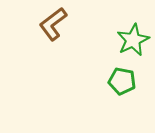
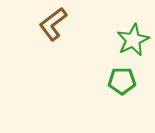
green pentagon: rotated 12 degrees counterclockwise
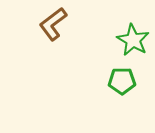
green star: rotated 16 degrees counterclockwise
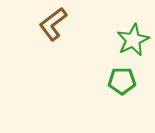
green star: rotated 16 degrees clockwise
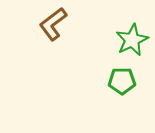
green star: moved 1 px left
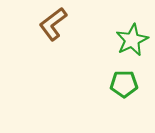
green pentagon: moved 2 px right, 3 px down
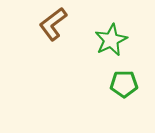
green star: moved 21 px left
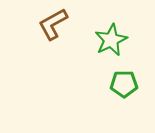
brown L-shape: rotated 8 degrees clockwise
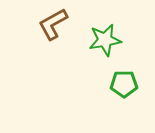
green star: moved 6 px left; rotated 16 degrees clockwise
